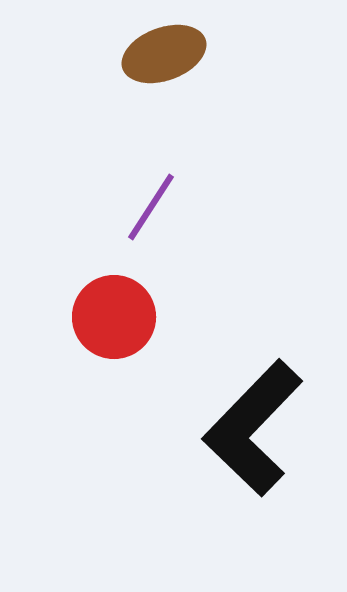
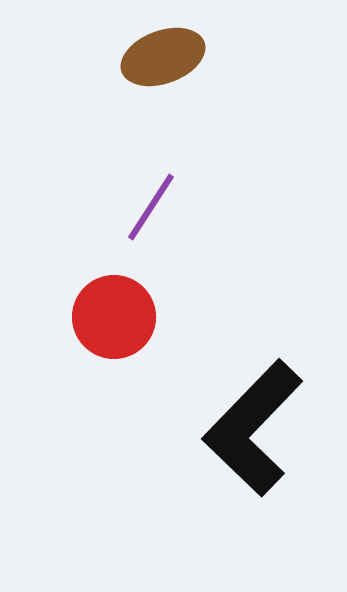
brown ellipse: moved 1 px left, 3 px down
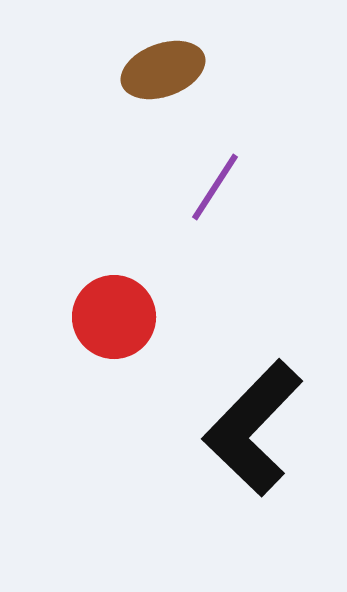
brown ellipse: moved 13 px down
purple line: moved 64 px right, 20 px up
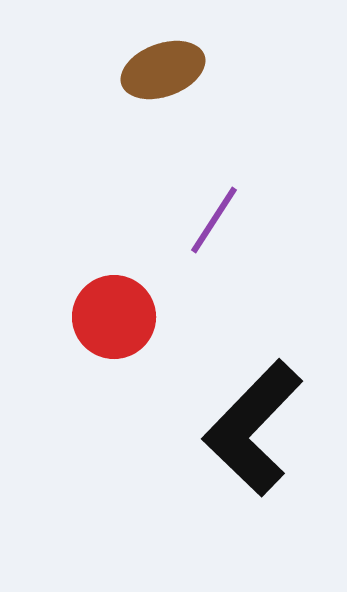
purple line: moved 1 px left, 33 px down
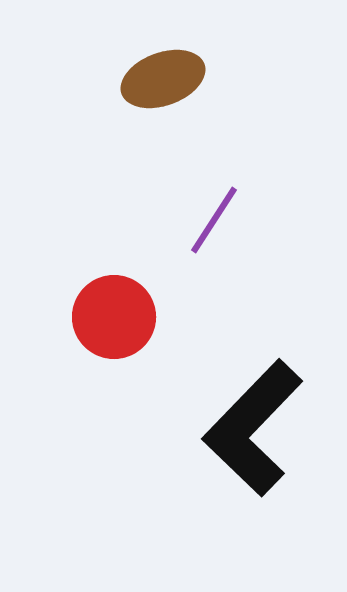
brown ellipse: moved 9 px down
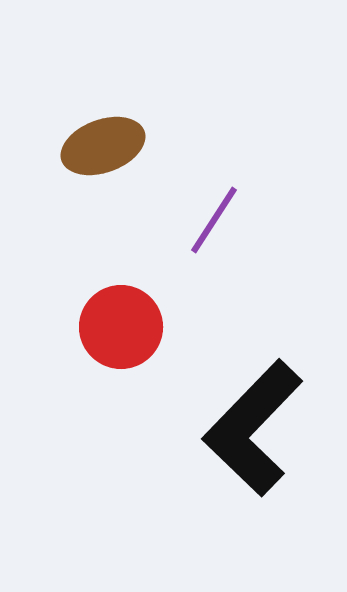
brown ellipse: moved 60 px left, 67 px down
red circle: moved 7 px right, 10 px down
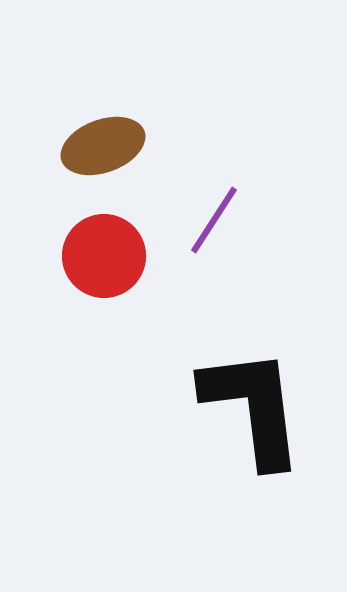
red circle: moved 17 px left, 71 px up
black L-shape: moved 21 px up; rotated 129 degrees clockwise
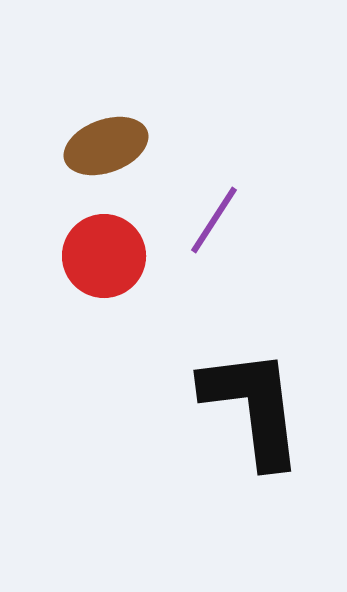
brown ellipse: moved 3 px right
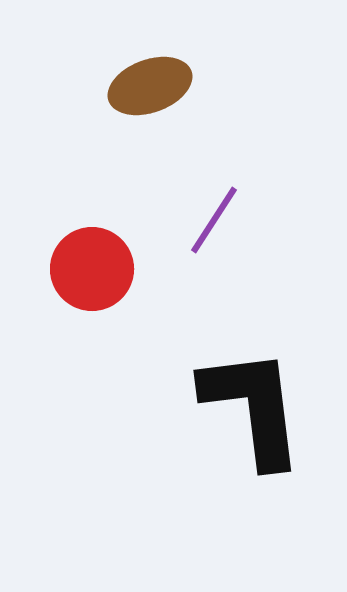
brown ellipse: moved 44 px right, 60 px up
red circle: moved 12 px left, 13 px down
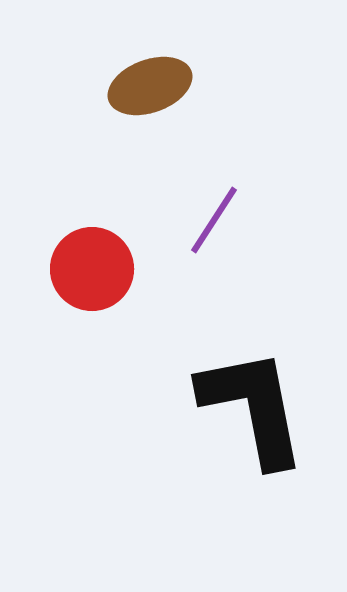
black L-shape: rotated 4 degrees counterclockwise
